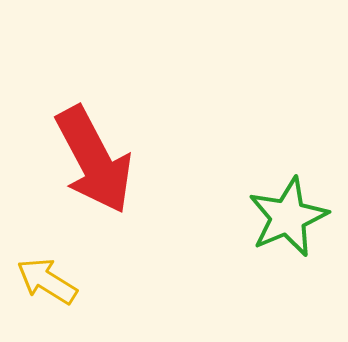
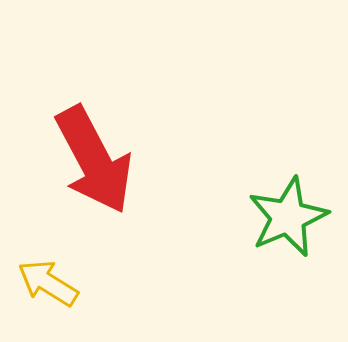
yellow arrow: moved 1 px right, 2 px down
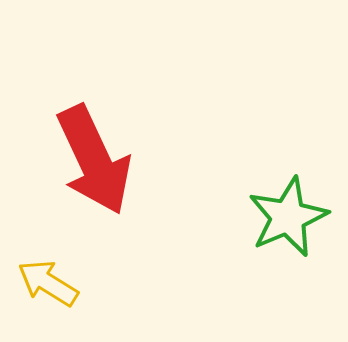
red arrow: rotated 3 degrees clockwise
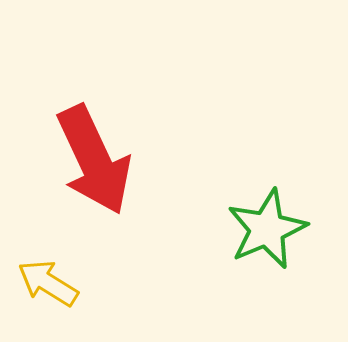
green star: moved 21 px left, 12 px down
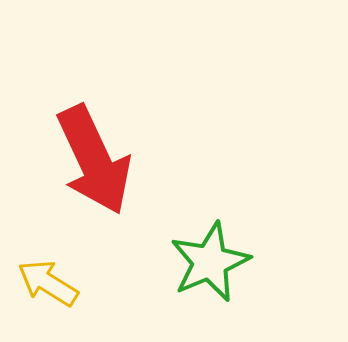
green star: moved 57 px left, 33 px down
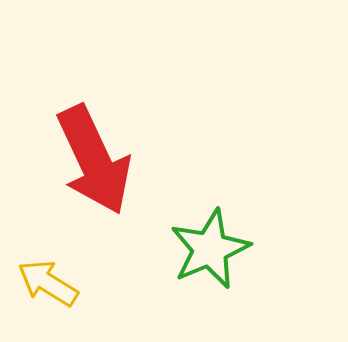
green star: moved 13 px up
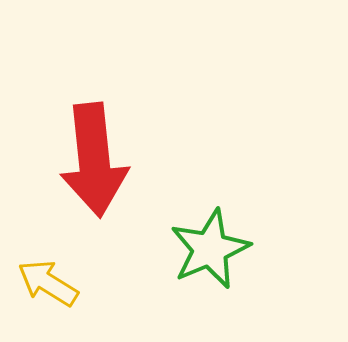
red arrow: rotated 19 degrees clockwise
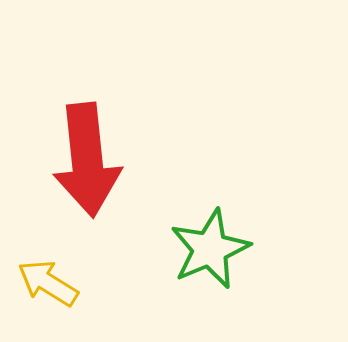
red arrow: moved 7 px left
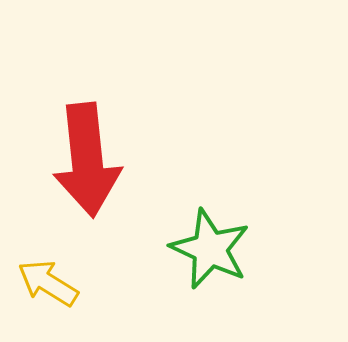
green star: rotated 24 degrees counterclockwise
